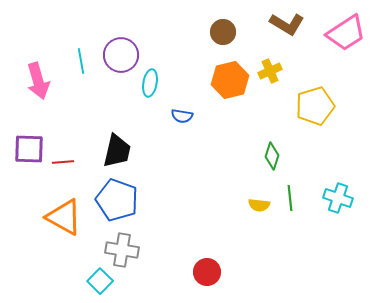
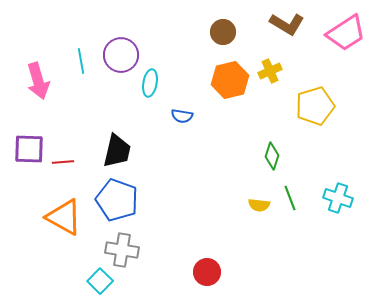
green line: rotated 15 degrees counterclockwise
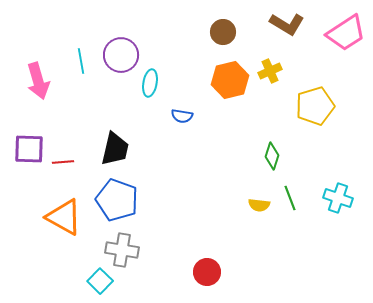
black trapezoid: moved 2 px left, 2 px up
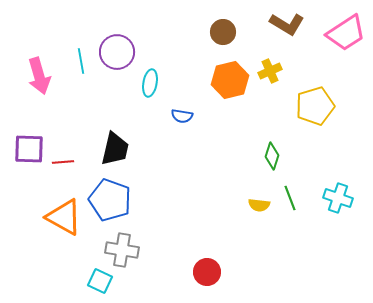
purple circle: moved 4 px left, 3 px up
pink arrow: moved 1 px right, 5 px up
blue pentagon: moved 7 px left
cyan square: rotated 20 degrees counterclockwise
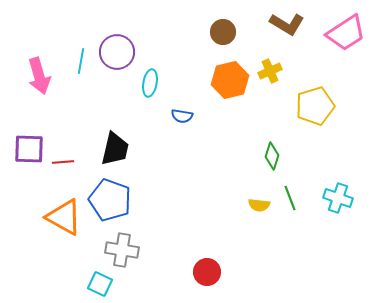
cyan line: rotated 20 degrees clockwise
cyan square: moved 3 px down
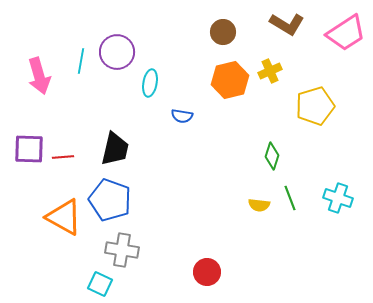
red line: moved 5 px up
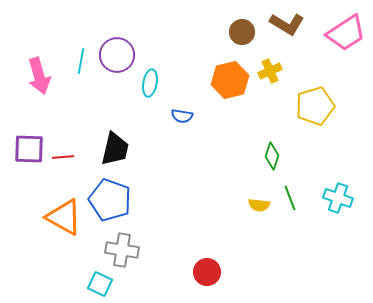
brown circle: moved 19 px right
purple circle: moved 3 px down
